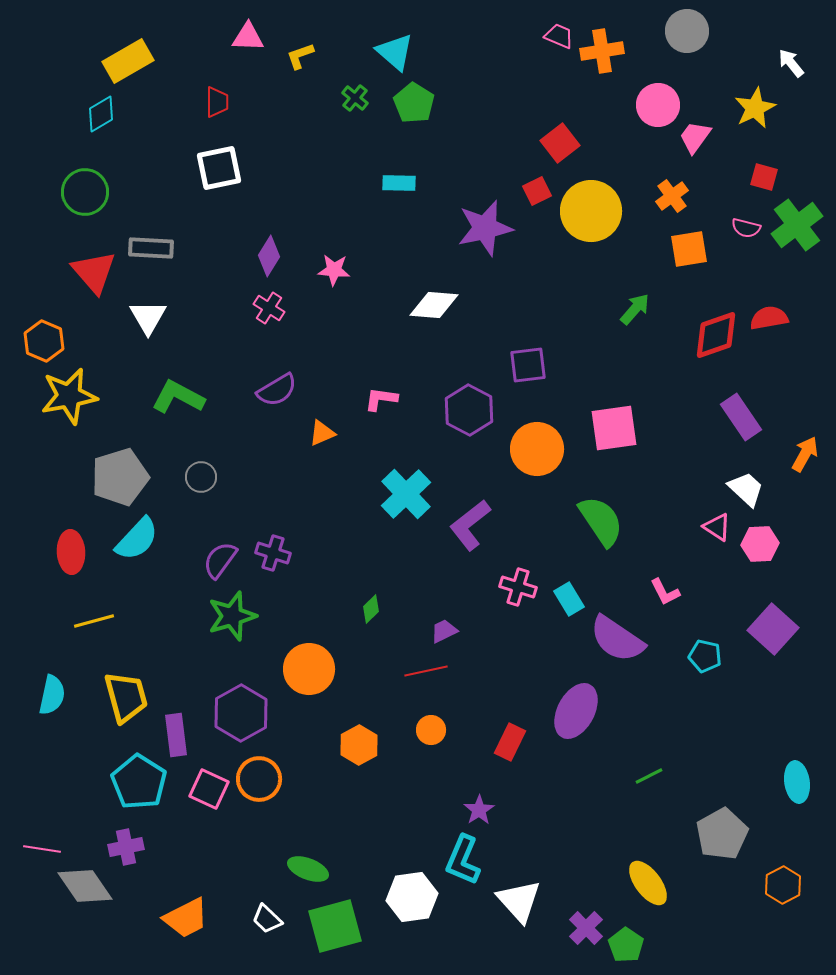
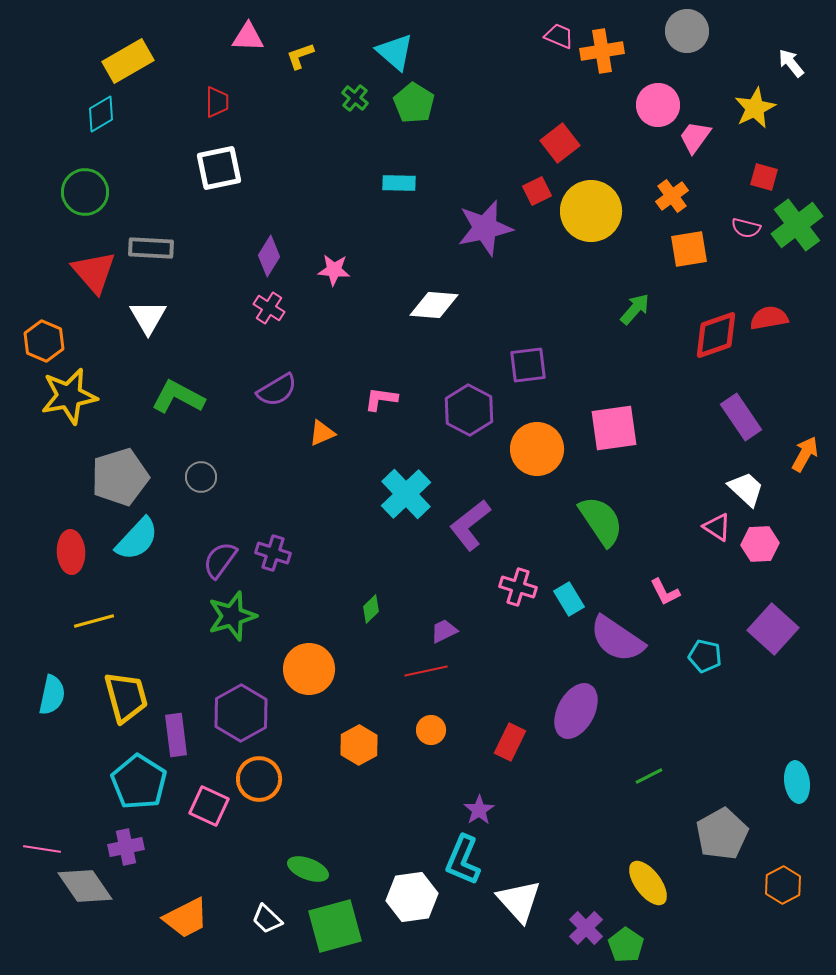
pink square at (209, 789): moved 17 px down
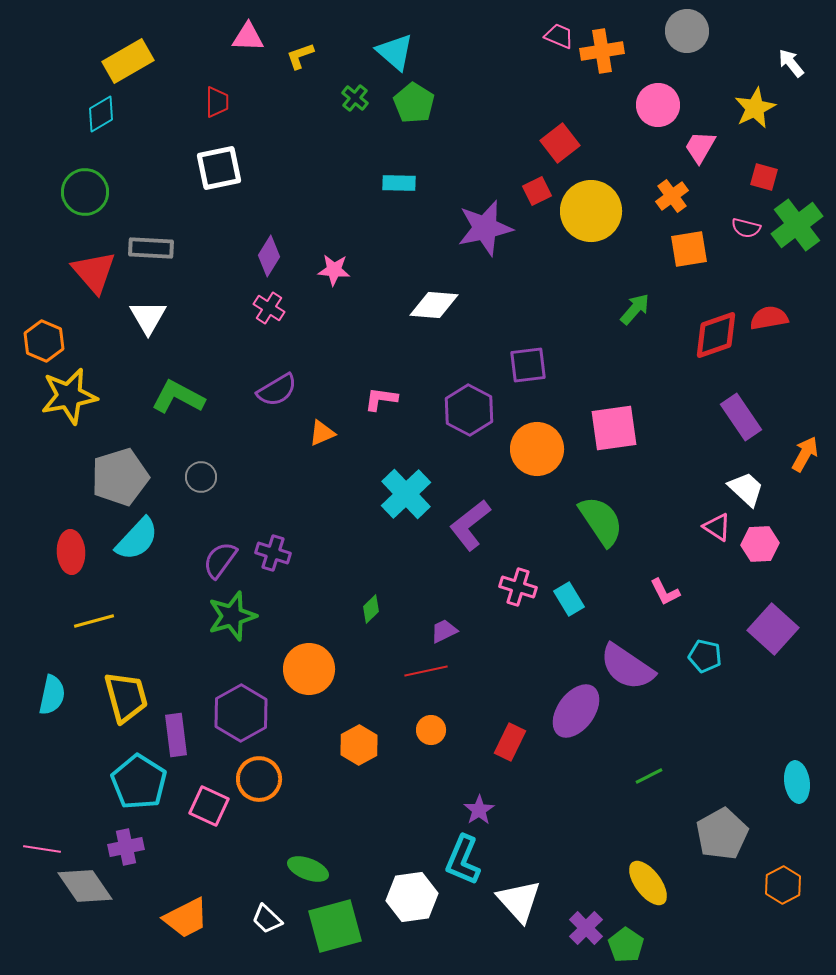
pink trapezoid at (695, 137): moved 5 px right, 10 px down; rotated 6 degrees counterclockwise
purple semicircle at (617, 639): moved 10 px right, 28 px down
purple ellipse at (576, 711): rotated 8 degrees clockwise
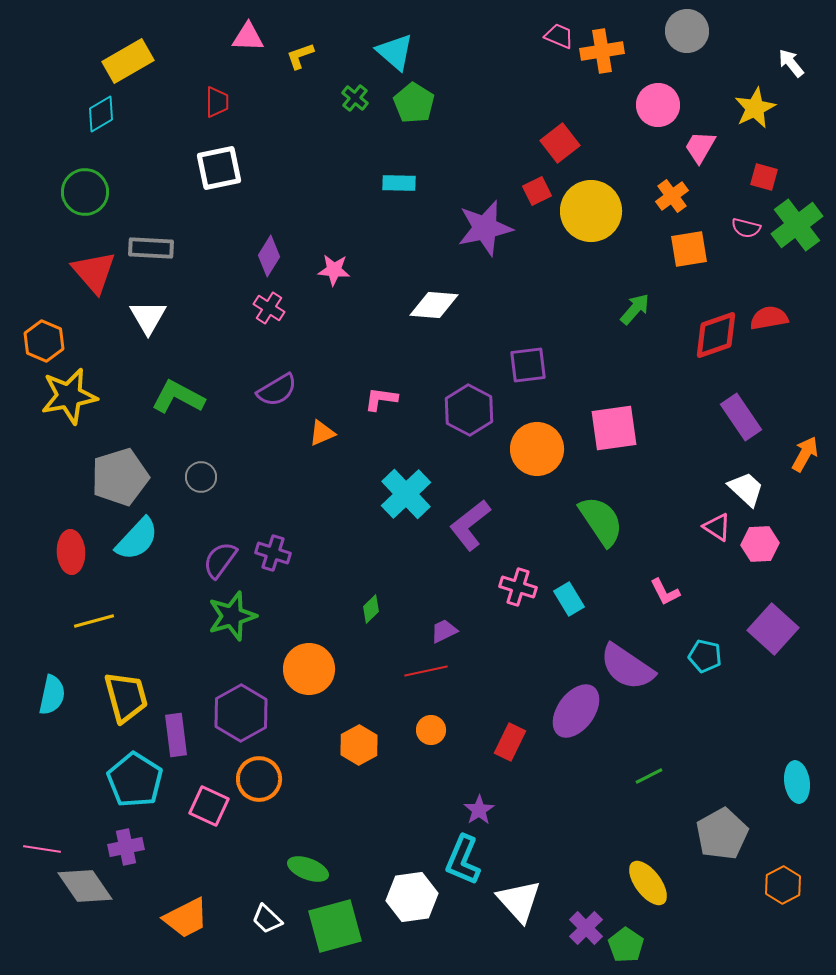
cyan pentagon at (139, 782): moved 4 px left, 2 px up
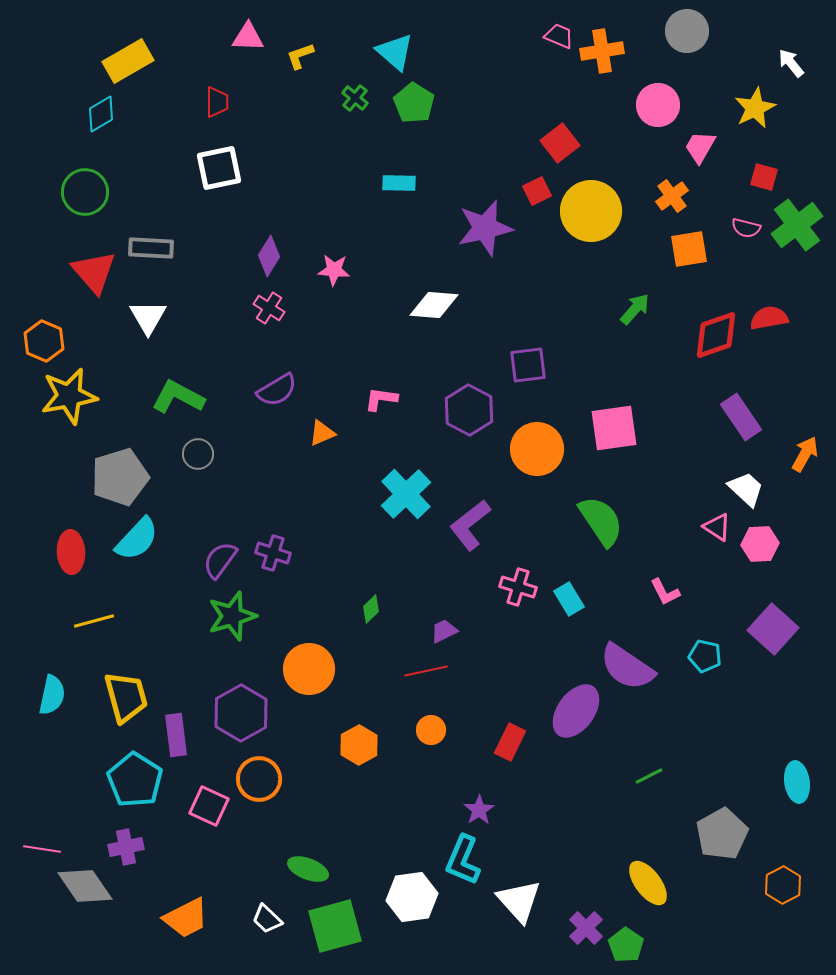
gray circle at (201, 477): moved 3 px left, 23 px up
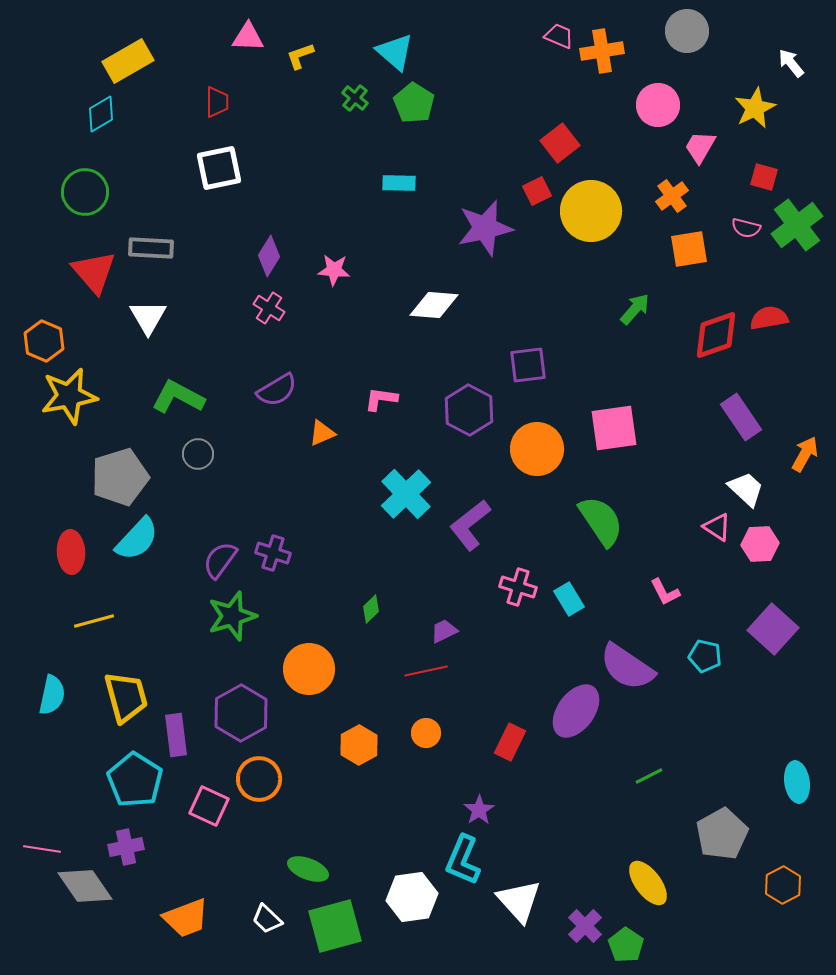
orange circle at (431, 730): moved 5 px left, 3 px down
orange trapezoid at (186, 918): rotated 6 degrees clockwise
purple cross at (586, 928): moved 1 px left, 2 px up
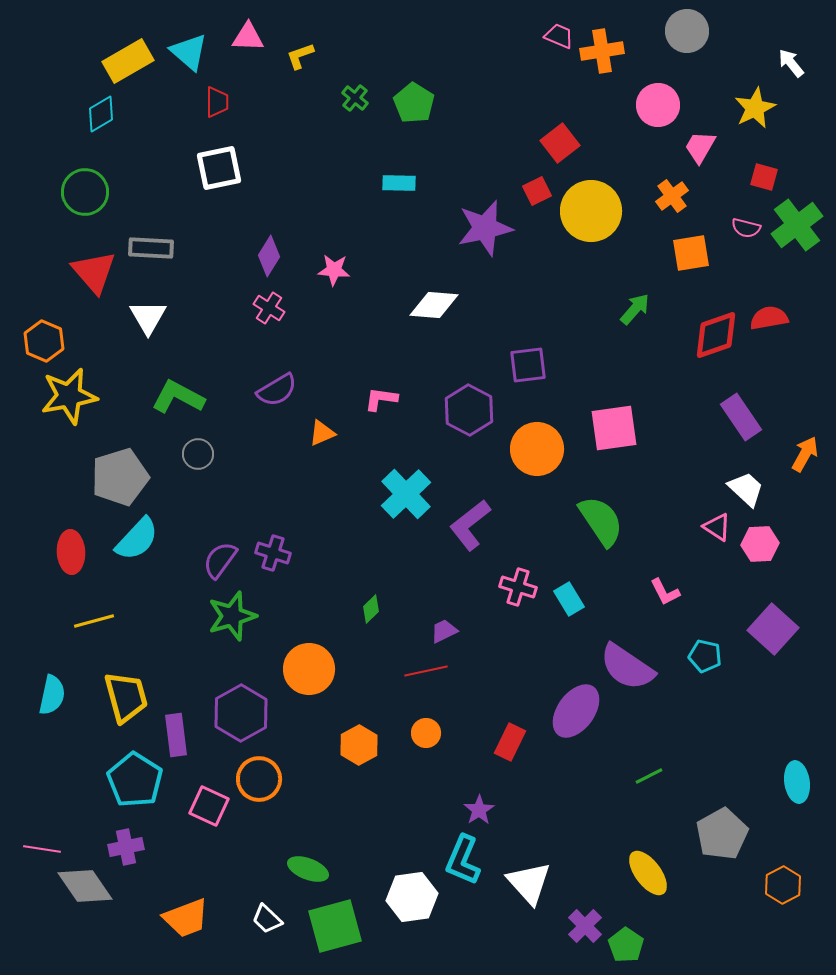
cyan triangle at (395, 52): moved 206 px left
orange square at (689, 249): moved 2 px right, 4 px down
yellow ellipse at (648, 883): moved 10 px up
white triangle at (519, 901): moved 10 px right, 18 px up
